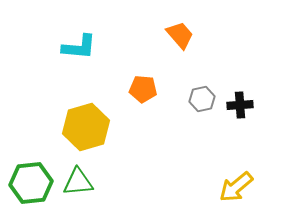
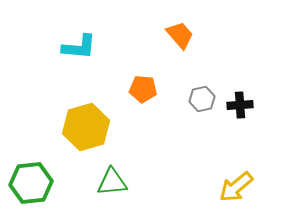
green triangle: moved 34 px right
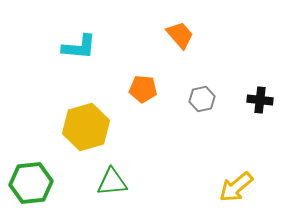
black cross: moved 20 px right, 5 px up; rotated 10 degrees clockwise
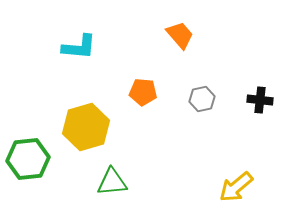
orange pentagon: moved 3 px down
green hexagon: moved 3 px left, 24 px up
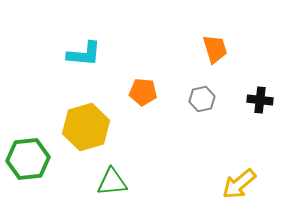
orange trapezoid: moved 35 px right, 14 px down; rotated 24 degrees clockwise
cyan L-shape: moved 5 px right, 7 px down
yellow arrow: moved 3 px right, 3 px up
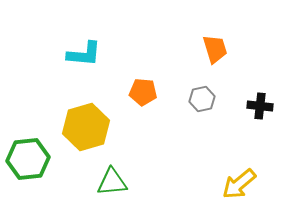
black cross: moved 6 px down
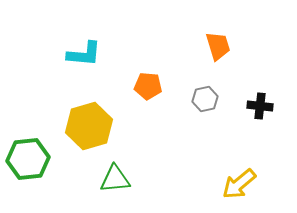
orange trapezoid: moved 3 px right, 3 px up
orange pentagon: moved 5 px right, 6 px up
gray hexagon: moved 3 px right
yellow hexagon: moved 3 px right, 1 px up
green triangle: moved 3 px right, 3 px up
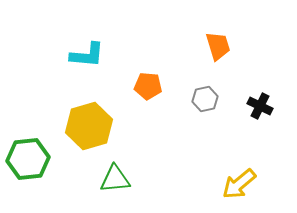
cyan L-shape: moved 3 px right, 1 px down
black cross: rotated 20 degrees clockwise
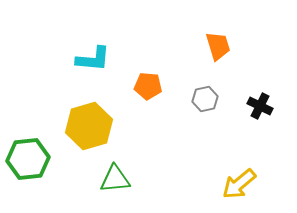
cyan L-shape: moved 6 px right, 4 px down
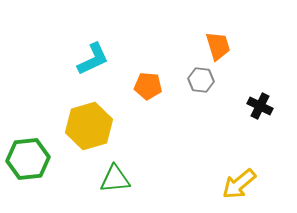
cyan L-shape: rotated 30 degrees counterclockwise
gray hexagon: moved 4 px left, 19 px up; rotated 20 degrees clockwise
